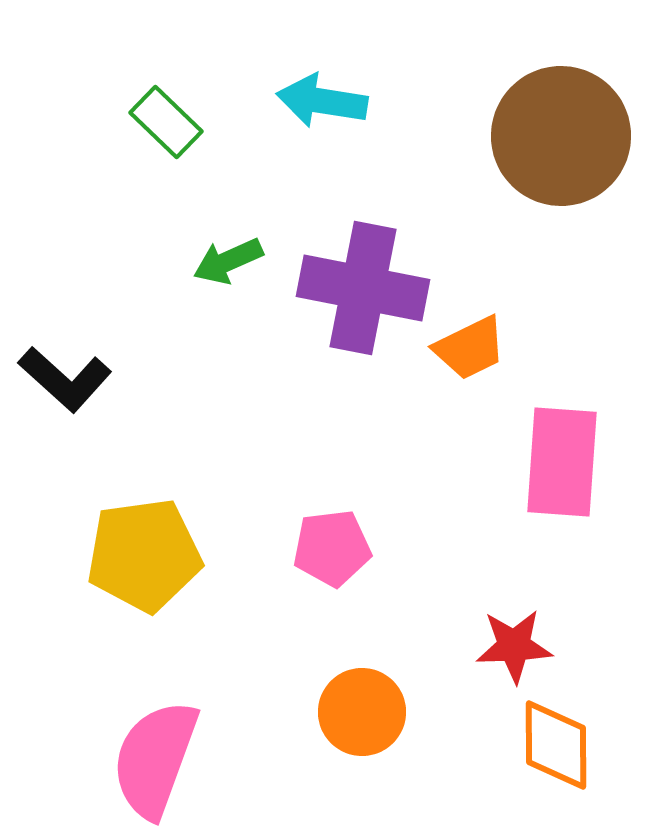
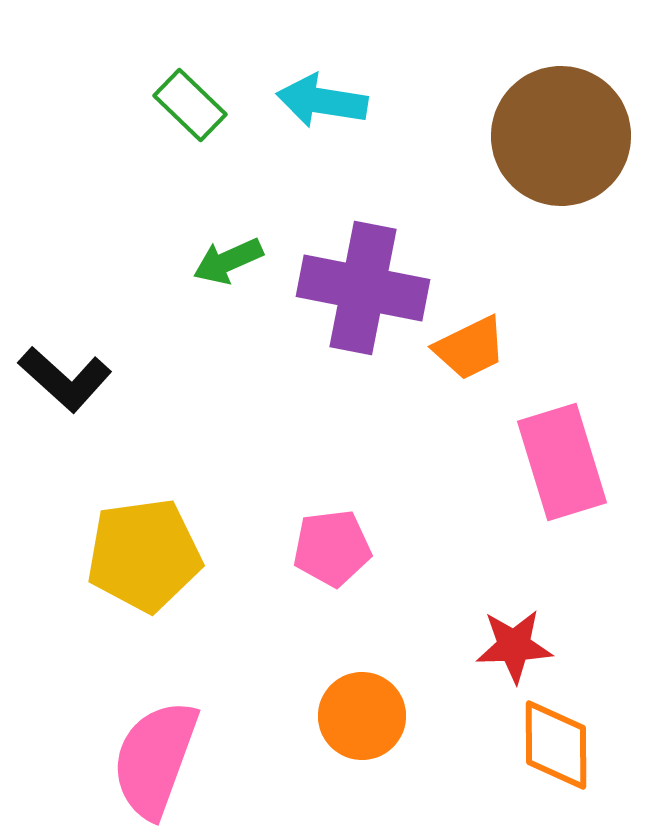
green rectangle: moved 24 px right, 17 px up
pink rectangle: rotated 21 degrees counterclockwise
orange circle: moved 4 px down
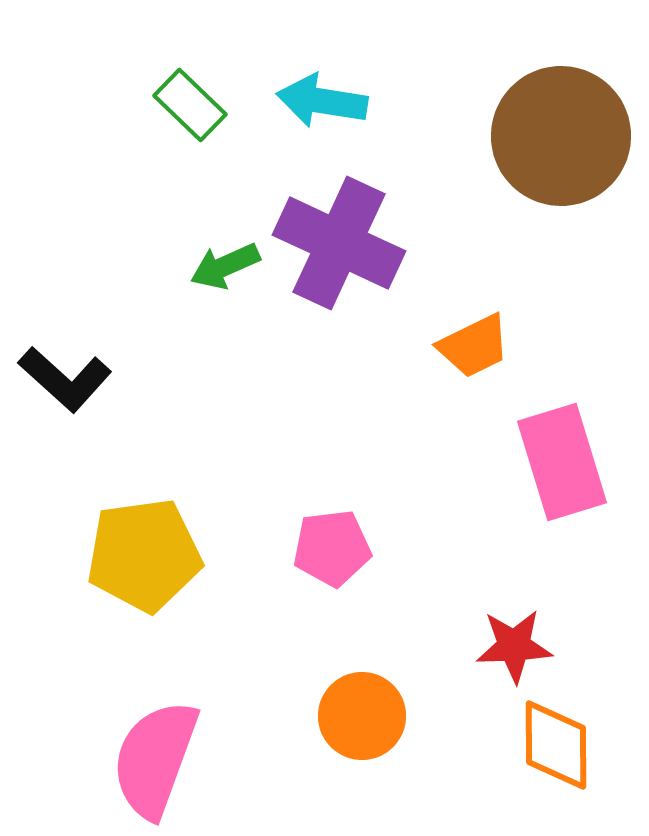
green arrow: moved 3 px left, 5 px down
purple cross: moved 24 px left, 45 px up; rotated 14 degrees clockwise
orange trapezoid: moved 4 px right, 2 px up
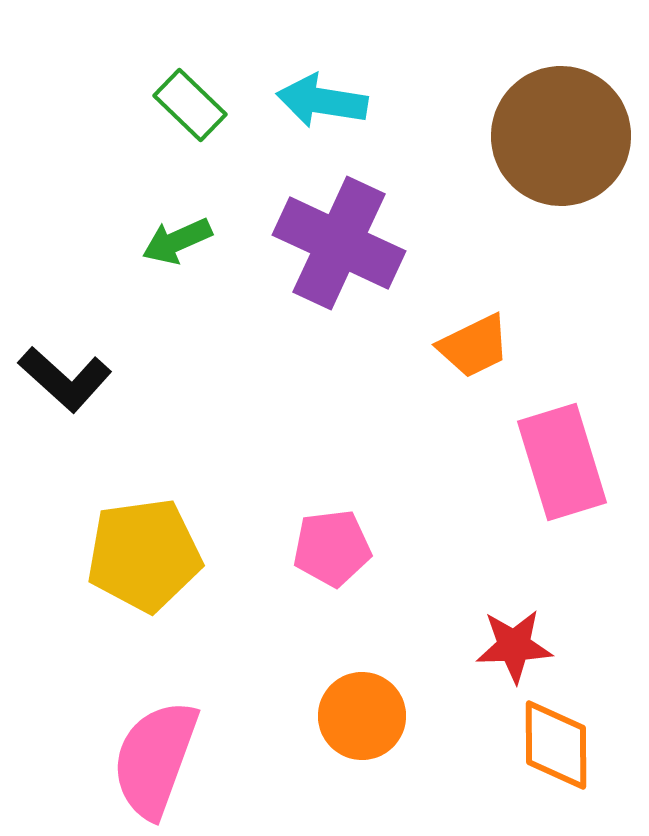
green arrow: moved 48 px left, 25 px up
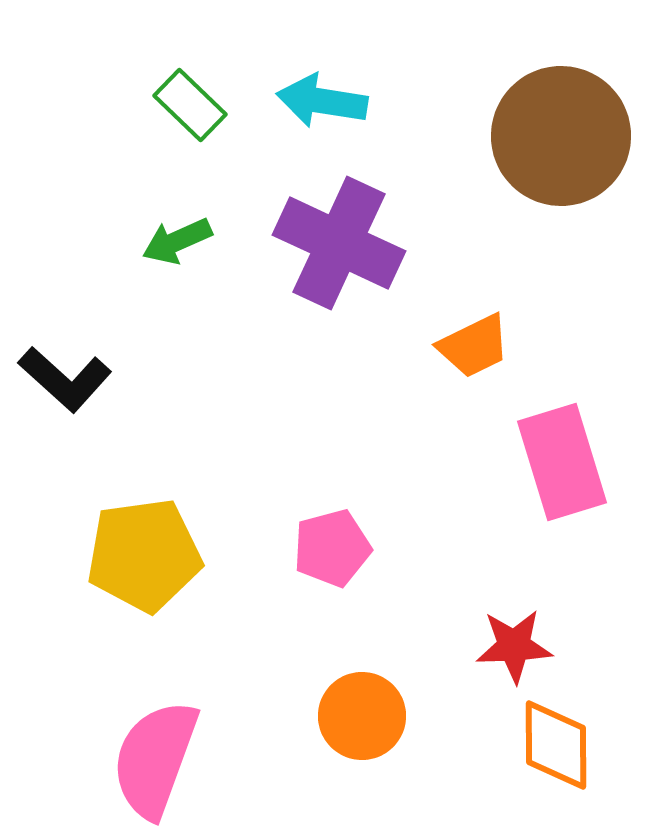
pink pentagon: rotated 8 degrees counterclockwise
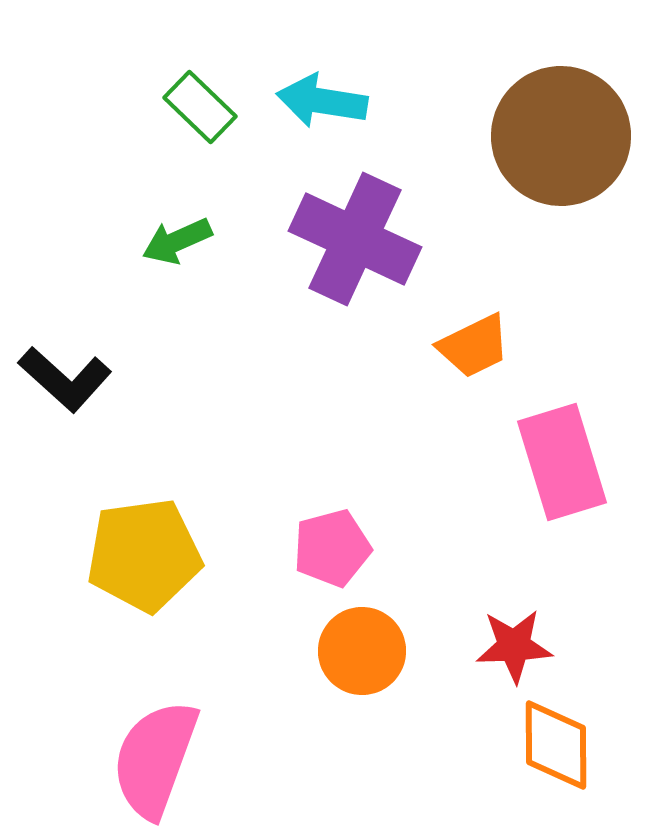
green rectangle: moved 10 px right, 2 px down
purple cross: moved 16 px right, 4 px up
orange circle: moved 65 px up
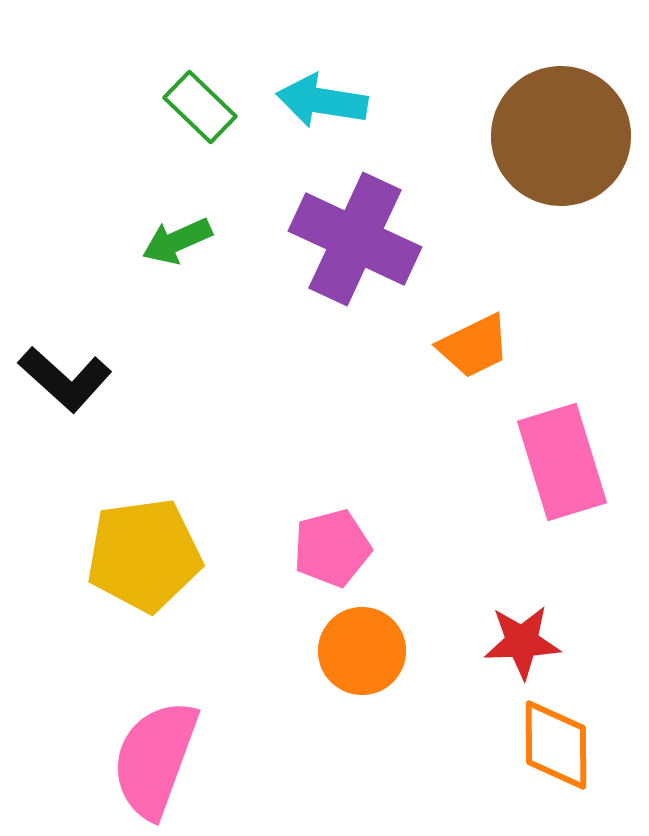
red star: moved 8 px right, 4 px up
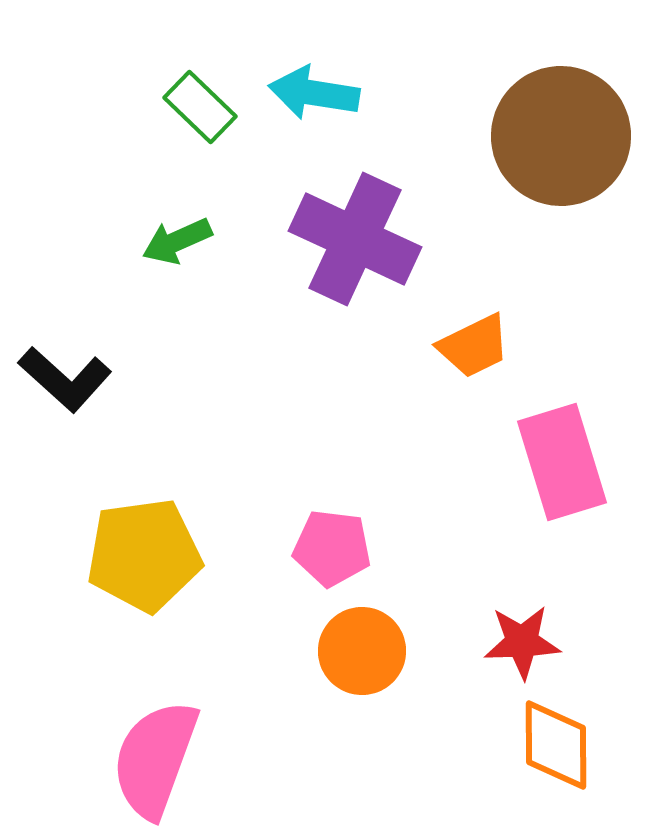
cyan arrow: moved 8 px left, 8 px up
pink pentagon: rotated 22 degrees clockwise
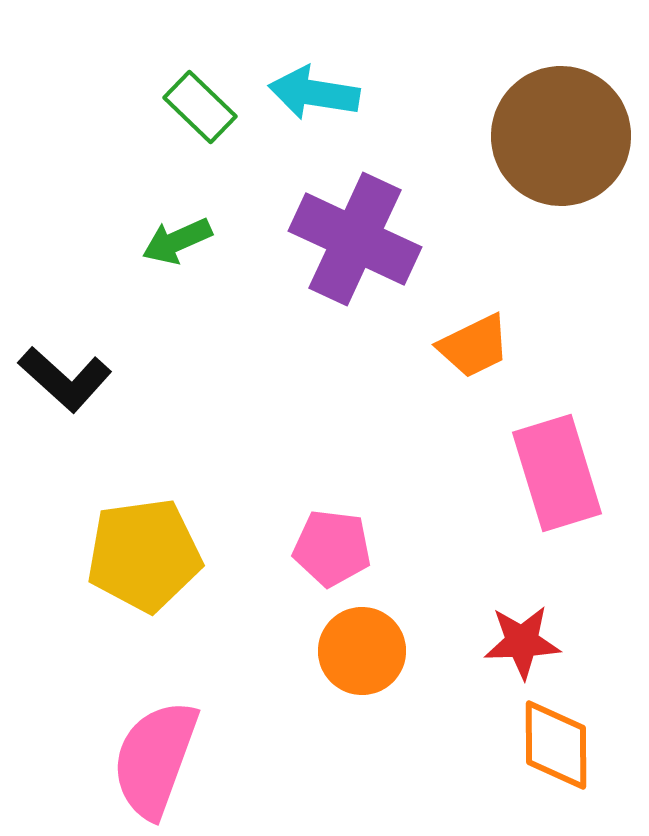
pink rectangle: moved 5 px left, 11 px down
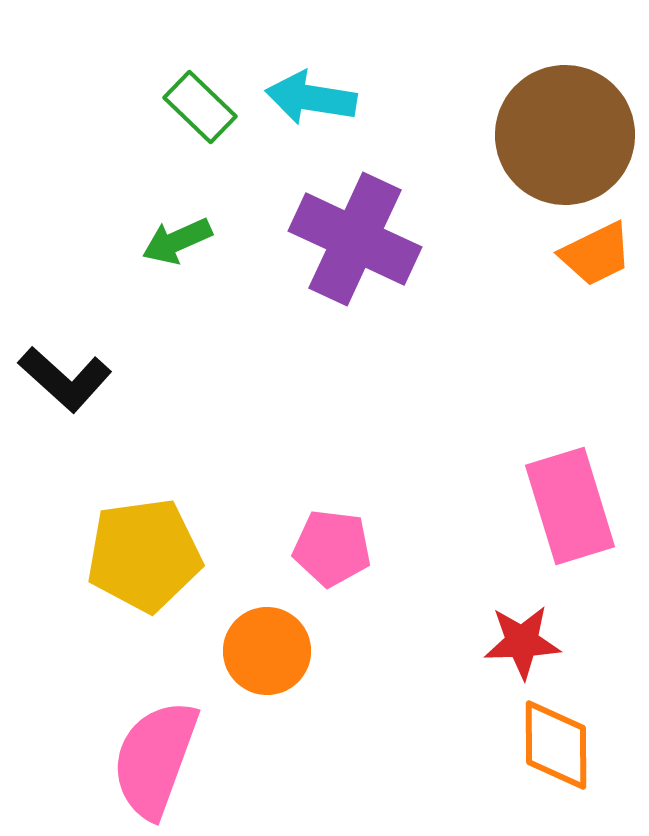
cyan arrow: moved 3 px left, 5 px down
brown circle: moved 4 px right, 1 px up
orange trapezoid: moved 122 px right, 92 px up
pink rectangle: moved 13 px right, 33 px down
orange circle: moved 95 px left
